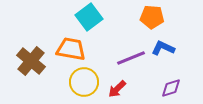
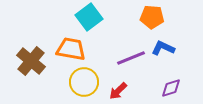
red arrow: moved 1 px right, 2 px down
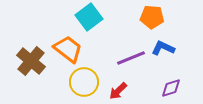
orange trapezoid: moved 3 px left; rotated 28 degrees clockwise
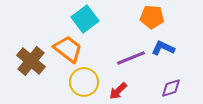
cyan square: moved 4 px left, 2 px down
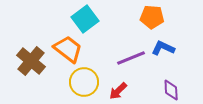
purple diamond: moved 2 px down; rotated 75 degrees counterclockwise
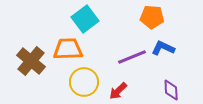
orange trapezoid: rotated 40 degrees counterclockwise
purple line: moved 1 px right, 1 px up
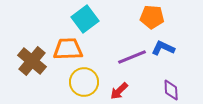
brown cross: moved 1 px right
red arrow: moved 1 px right
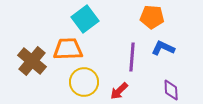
purple line: rotated 64 degrees counterclockwise
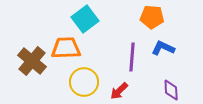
orange trapezoid: moved 2 px left, 1 px up
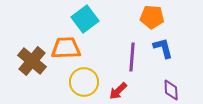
blue L-shape: rotated 50 degrees clockwise
red arrow: moved 1 px left
